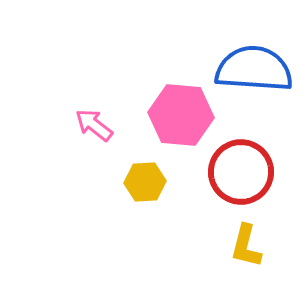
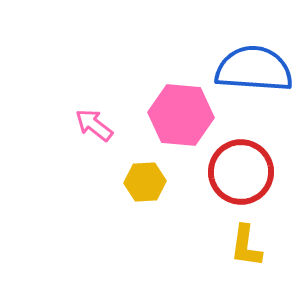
yellow L-shape: rotated 6 degrees counterclockwise
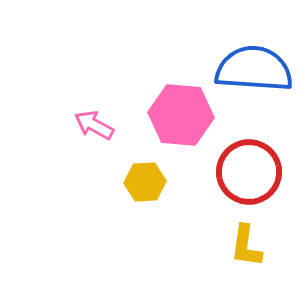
pink arrow: rotated 9 degrees counterclockwise
red circle: moved 8 px right
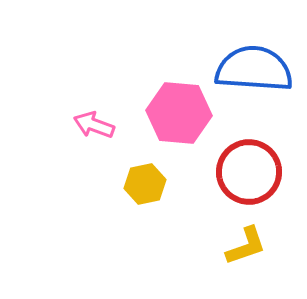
pink hexagon: moved 2 px left, 2 px up
pink arrow: rotated 9 degrees counterclockwise
yellow hexagon: moved 2 px down; rotated 9 degrees counterclockwise
yellow L-shape: rotated 117 degrees counterclockwise
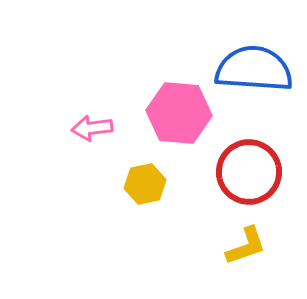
pink arrow: moved 2 px left, 3 px down; rotated 27 degrees counterclockwise
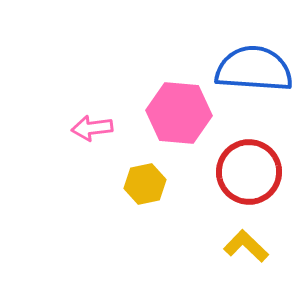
yellow L-shape: rotated 117 degrees counterclockwise
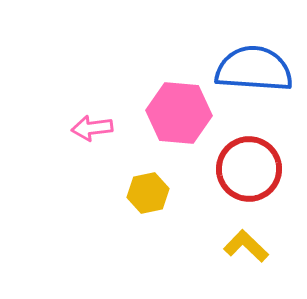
red circle: moved 3 px up
yellow hexagon: moved 3 px right, 9 px down
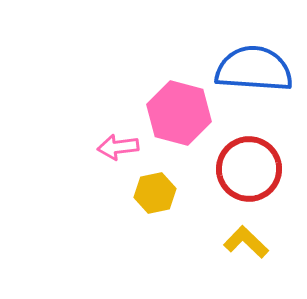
pink hexagon: rotated 10 degrees clockwise
pink arrow: moved 26 px right, 19 px down
yellow hexagon: moved 7 px right
yellow L-shape: moved 4 px up
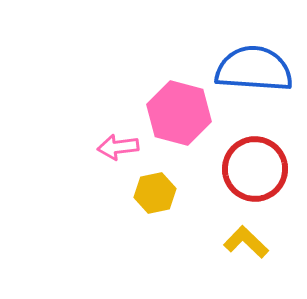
red circle: moved 6 px right
